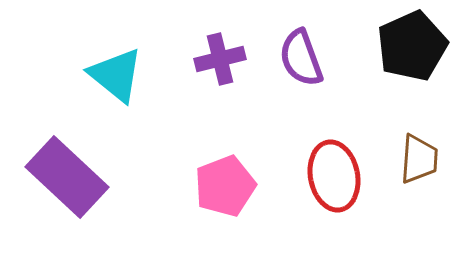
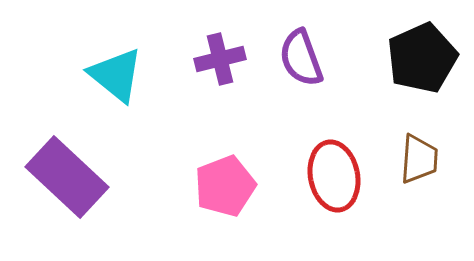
black pentagon: moved 10 px right, 12 px down
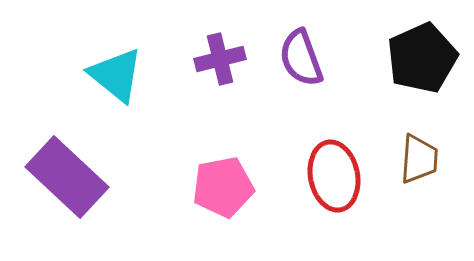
pink pentagon: moved 2 px left, 1 px down; rotated 10 degrees clockwise
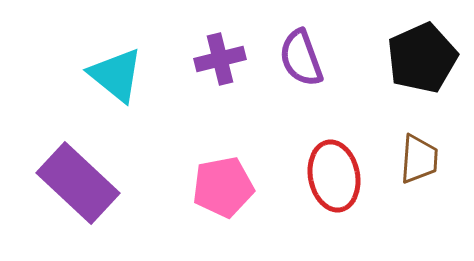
purple rectangle: moved 11 px right, 6 px down
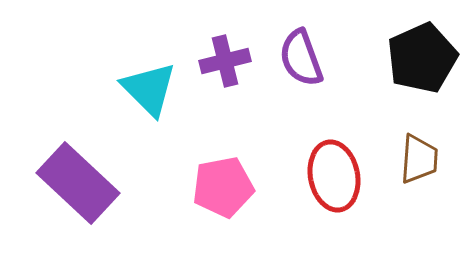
purple cross: moved 5 px right, 2 px down
cyan triangle: moved 33 px right, 14 px down; rotated 6 degrees clockwise
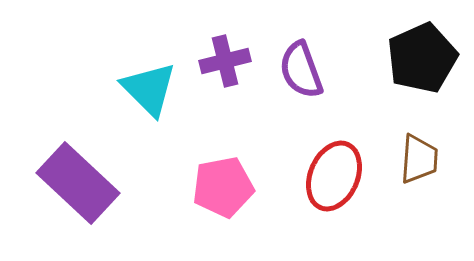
purple semicircle: moved 12 px down
red ellipse: rotated 34 degrees clockwise
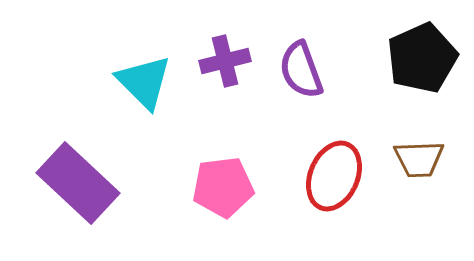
cyan triangle: moved 5 px left, 7 px up
brown trapezoid: rotated 84 degrees clockwise
pink pentagon: rotated 4 degrees clockwise
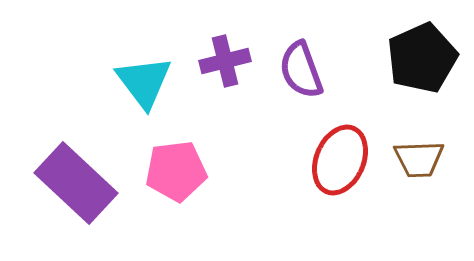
cyan triangle: rotated 8 degrees clockwise
red ellipse: moved 6 px right, 16 px up
purple rectangle: moved 2 px left
pink pentagon: moved 47 px left, 16 px up
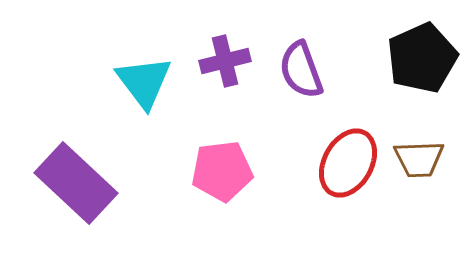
red ellipse: moved 8 px right, 3 px down; rotated 6 degrees clockwise
pink pentagon: moved 46 px right
